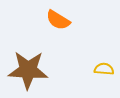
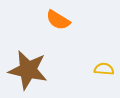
brown star: rotated 9 degrees clockwise
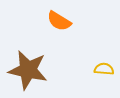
orange semicircle: moved 1 px right, 1 px down
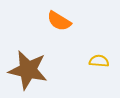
yellow semicircle: moved 5 px left, 8 px up
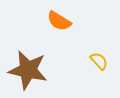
yellow semicircle: rotated 42 degrees clockwise
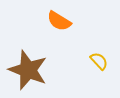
brown star: rotated 9 degrees clockwise
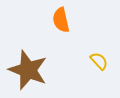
orange semicircle: moved 2 px right, 1 px up; rotated 45 degrees clockwise
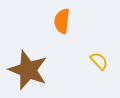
orange semicircle: moved 1 px right, 1 px down; rotated 20 degrees clockwise
